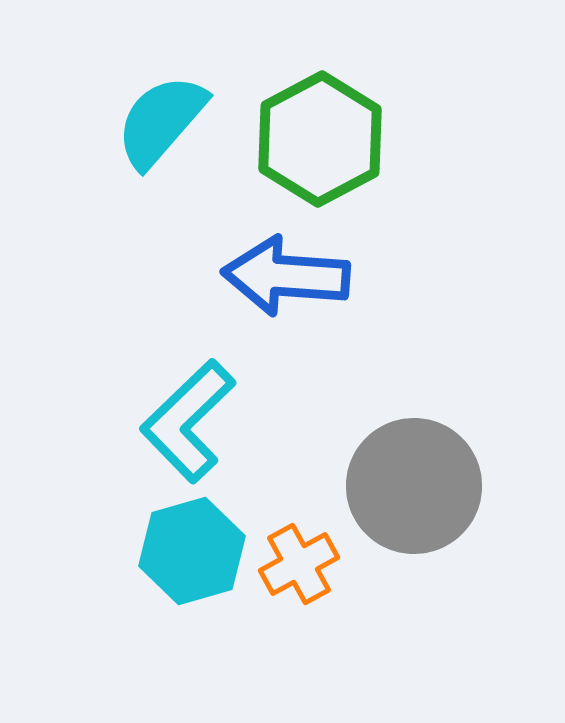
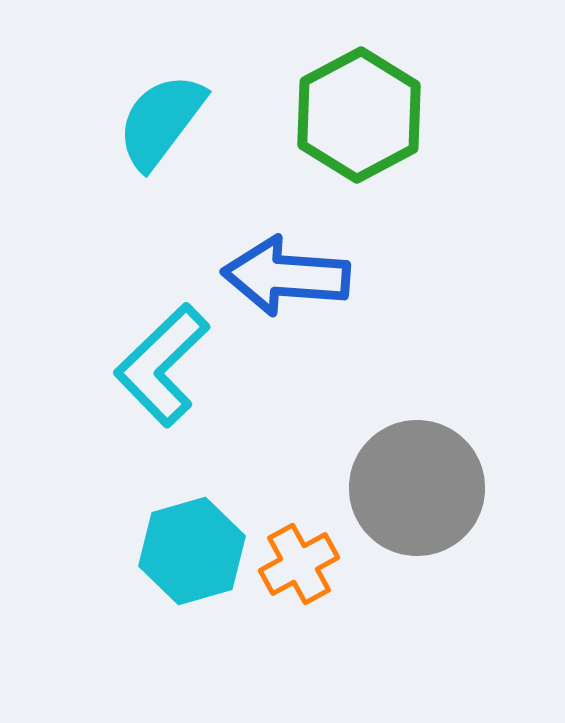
cyan semicircle: rotated 4 degrees counterclockwise
green hexagon: moved 39 px right, 24 px up
cyan L-shape: moved 26 px left, 56 px up
gray circle: moved 3 px right, 2 px down
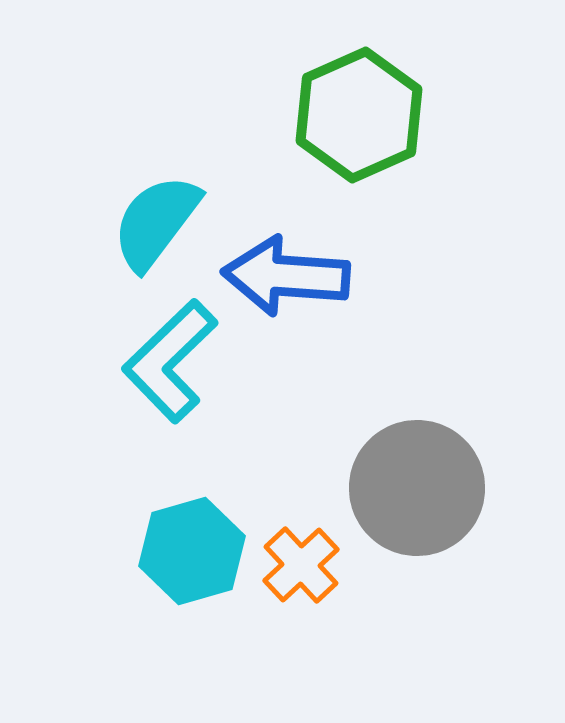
green hexagon: rotated 4 degrees clockwise
cyan semicircle: moved 5 px left, 101 px down
cyan L-shape: moved 8 px right, 4 px up
orange cross: moved 2 px right, 1 px down; rotated 14 degrees counterclockwise
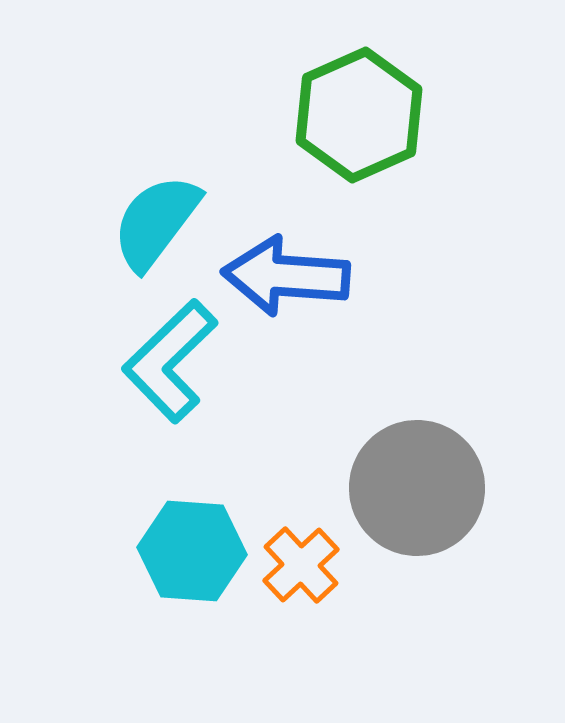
cyan hexagon: rotated 20 degrees clockwise
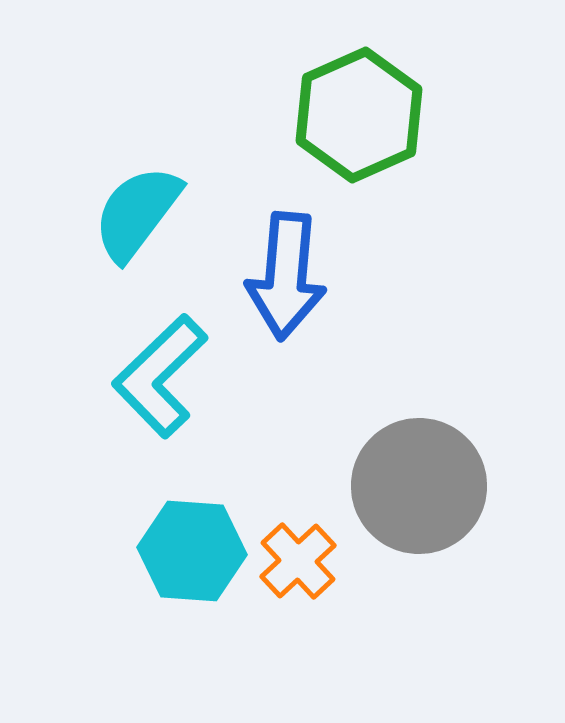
cyan semicircle: moved 19 px left, 9 px up
blue arrow: rotated 89 degrees counterclockwise
cyan L-shape: moved 10 px left, 15 px down
gray circle: moved 2 px right, 2 px up
orange cross: moved 3 px left, 4 px up
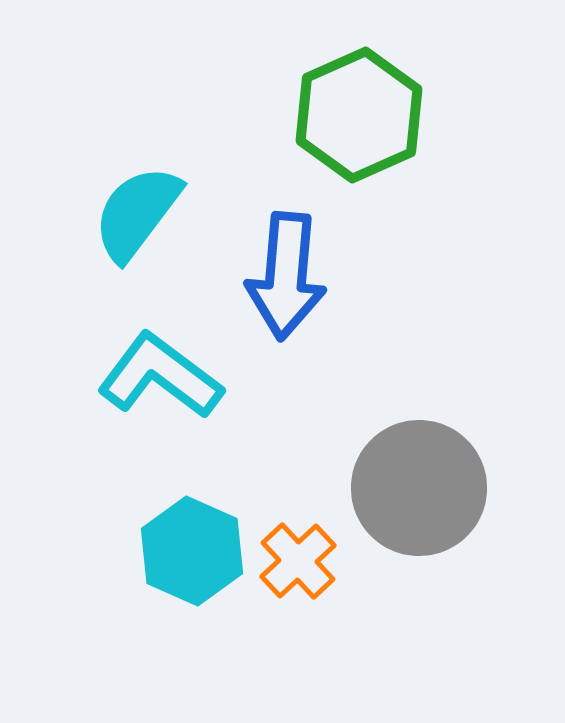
cyan L-shape: rotated 81 degrees clockwise
gray circle: moved 2 px down
cyan hexagon: rotated 20 degrees clockwise
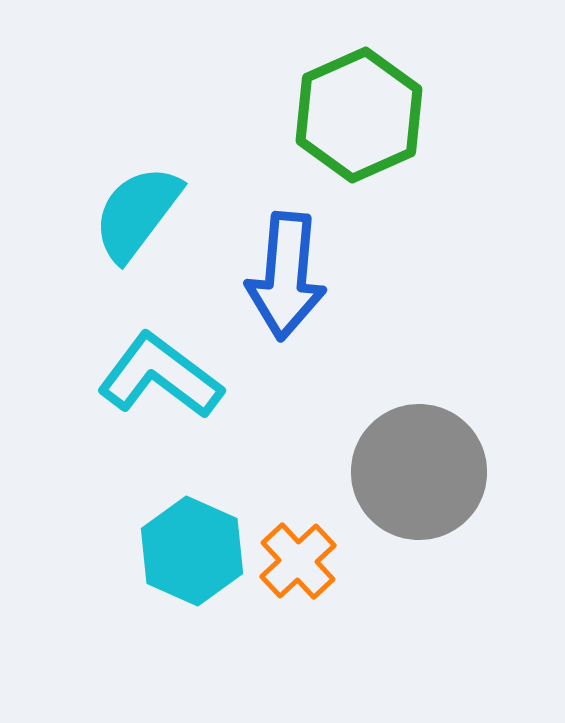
gray circle: moved 16 px up
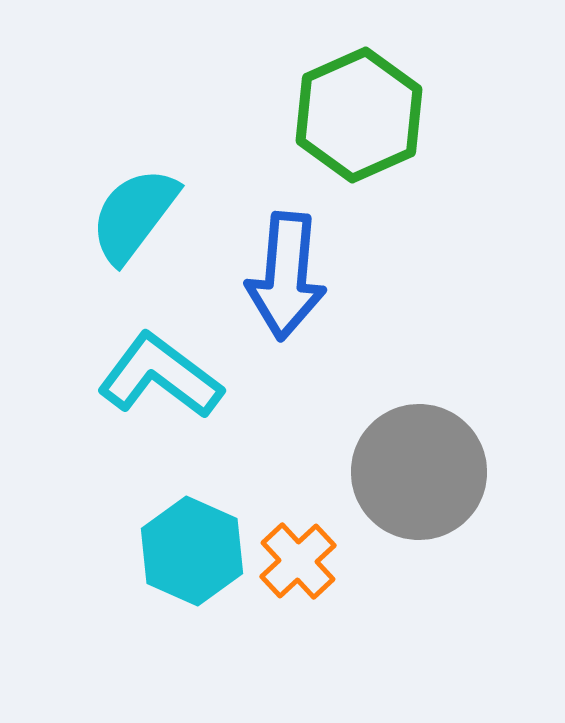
cyan semicircle: moved 3 px left, 2 px down
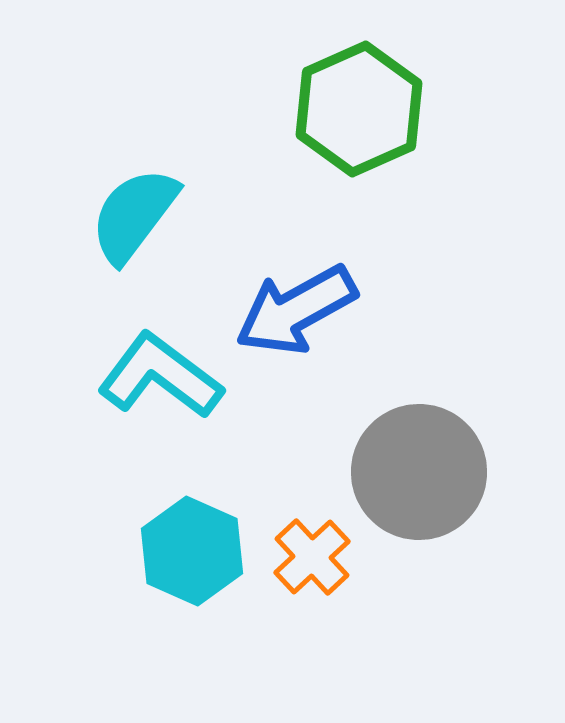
green hexagon: moved 6 px up
blue arrow: moved 10 px right, 34 px down; rotated 56 degrees clockwise
orange cross: moved 14 px right, 4 px up
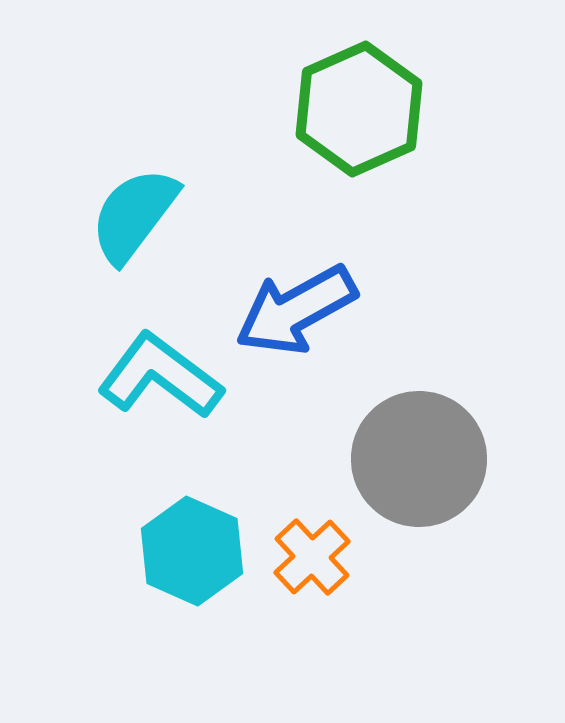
gray circle: moved 13 px up
